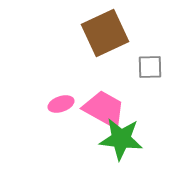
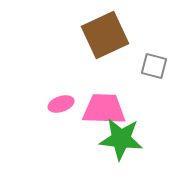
brown square: moved 2 px down
gray square: moved 4 px right, 1 px up; rotated 16 degrees clockwise
pink trapezoid: rotated 27 degrees counterclockwise
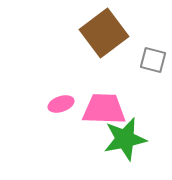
brown square: moved 1 px left, 2 px up; rotated 12 degrees counterclockwise
gray square: moved 1 px left, 6 px up
green star: moved 4 px right; rotated 18 degrees counterclockwise
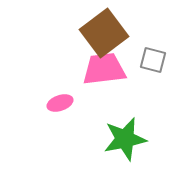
pink ellipse: moved 1 px left, 1 px up
pink trapezoid: moved 40 px up; rotated 9 degrees counterclockwise
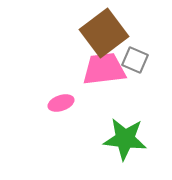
gray square: moved 18 px left; rotated 8 degrees clockwise
pink ellipse: moved 1 px right
green star: rotated 18 degrees clockwise
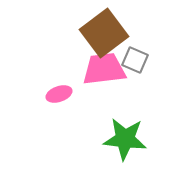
pink ellipse: moved 2 px left, 9 px up
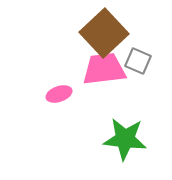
brown square: rotated 6 degrees counterclockwise
gray square: moved 3 px right, 1 px down
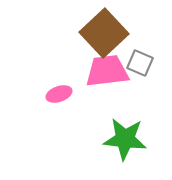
gray square: moved 2 px right, 2 px down
pink trapezoid: moved 3 px right, 2 px down
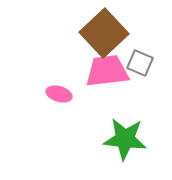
pink ellipse: rotated 35 degrees clockwise
